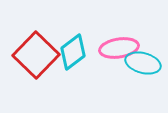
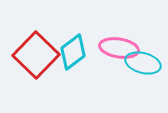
pink ellipse: rotated 18 degrees clockwise
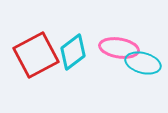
red square: rotated 18 degrees clockwise
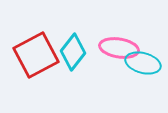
cyan diamond: rotated 15 degrees counterclockwise
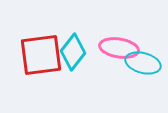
red square: moved 5 px right; rotated 21 degrees clockwise
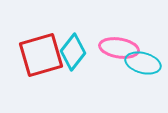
red square: rotated 9 degrees counterclockwise
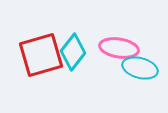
cyan ellipse: moved 3 px left, 5 px down
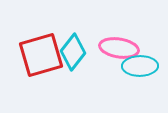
cyan ellipse: moved 2 px up; rotated 16 degrees counterclockwise
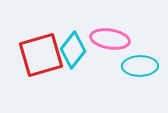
pink ellipse: moved 9 px left, 9 px up
cyan diamond: moved 2 px up
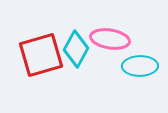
cyan diamond: moved 3 px right, 1 px up; rotated 9 degrees counterclockwise
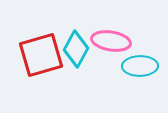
pink ellipse: moved 1 px right, 2 px down
